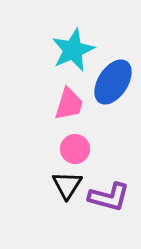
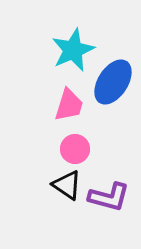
pink trapezoid: moved 1 px down
black triangle: rotated 28 degrees counterclockwise
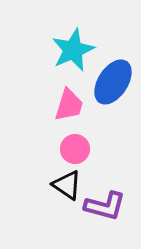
purple L-shape: moved 4 px left, 9 px down
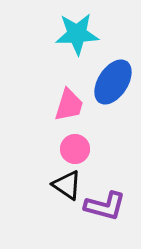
cyan star: moved 4 px right, 16 px up; rotated 21 degrees clockwise
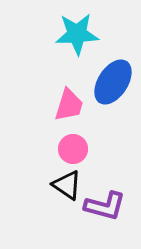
pink circle: moved 2 px left
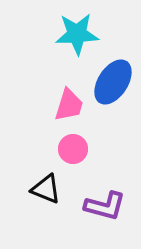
black triangle: moved 21 px left, 4 px down; rotated 12 degrees counterclockwise
